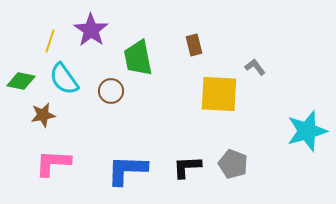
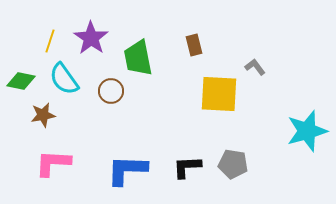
purple star: moved 8 px down
gray pentagon: rotated 12 degrees counterclockwise
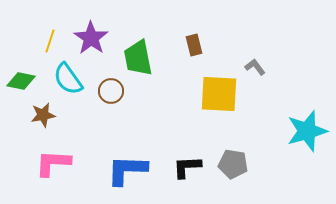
cyan semicircle: moved 4 px right
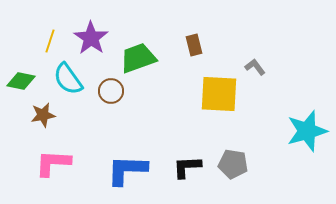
green trapezoid: rotated 81 degrees clockwise
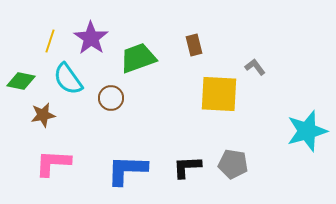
brown circle: moved 7 px down
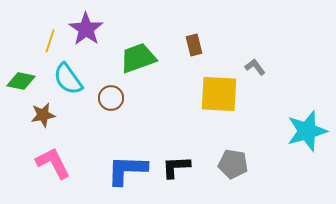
purple star: moved 5 px left, 9 px up
pink L-shape: rotated 60 degrees clockwise
black L-shape: moved 11 px left
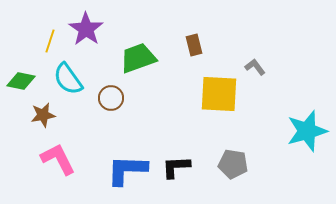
pink L-shape: moved 5 px right, 4 px up
